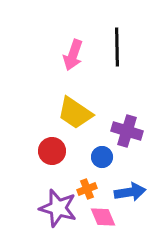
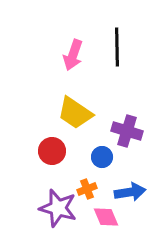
pink diamond: moved 3 px right
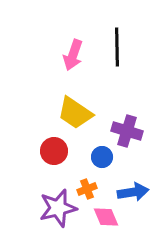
red circle: moved 2 px right
blue arrow: moved 3 px right
purple star: rotated 30 degrees counterclockwise
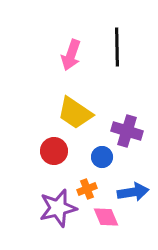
pink arrow: moved 2 px left
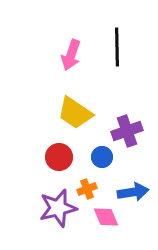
purple cross: rotated 36 degrees counterclockwise
red circle: moved 5 px right, 6 px down
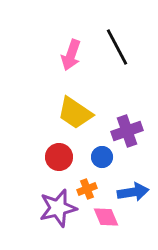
black line: rotated 27 degrees counterclockwise
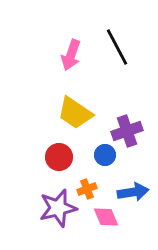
blue circle: moved 3 px right, 2 px up
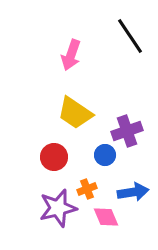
black line: moved 13 px right, 11 px up; rotated 6 degrees counterclockwise
red circle: moved 5 px left
